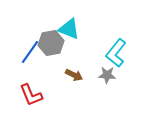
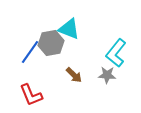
brown arrow: rotated 18 degrees clockwise
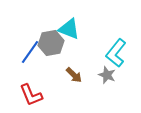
gray star: rotated 18 degrees clockwise
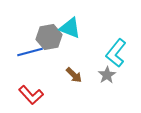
cyan triangle: moved 1 px right, 1 px up
gray hexagon: moved 2 px left, 6 px up
blue line: rotated 40 degrees clockwise
gray star: rotated 18 degrees clockwise
red L-shape: rotated 20 degrees counterclockwise
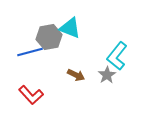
cyan L-shape: moved 1 px right, 3 px down
brown arrow: moved 2 px right; rotated 18 degrees counterclockwise
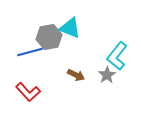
red L-shape: moved 3 px left, 3 px up
